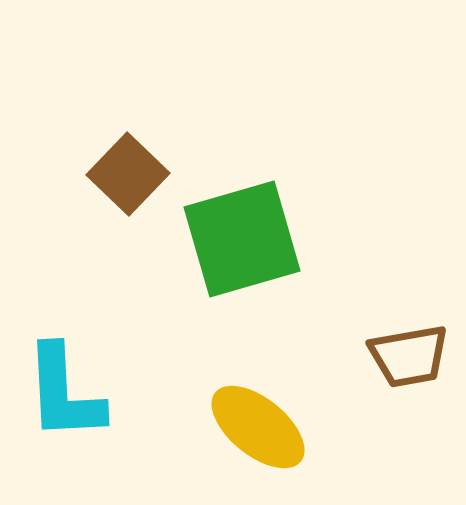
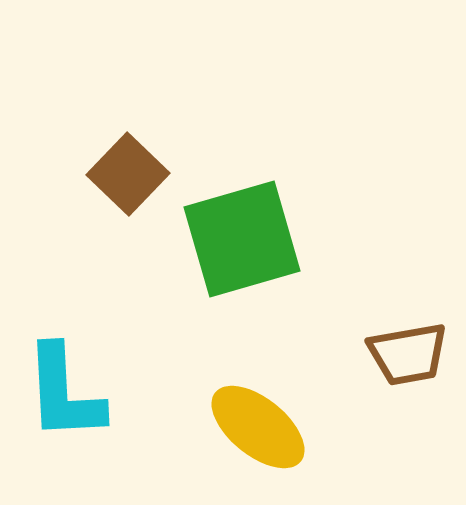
brown trapezoid: moved 1 px left, 2 px up
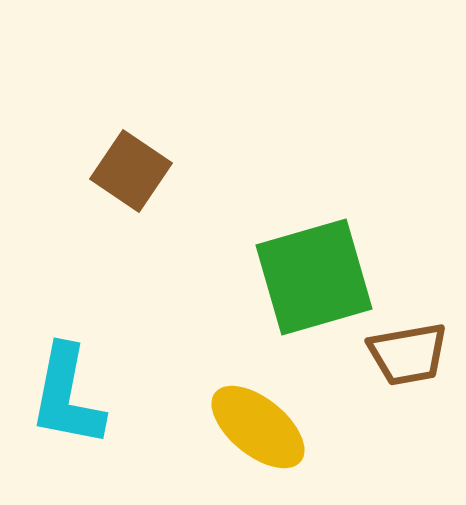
brown square: moved 3 px right, 3 px up; rotated 10 degrees counterclockwise
green square: moved 72 px right, 38 px down
cyan L-shape: moved 3 px right, 3 px down; rotated 14 degrees clockwise
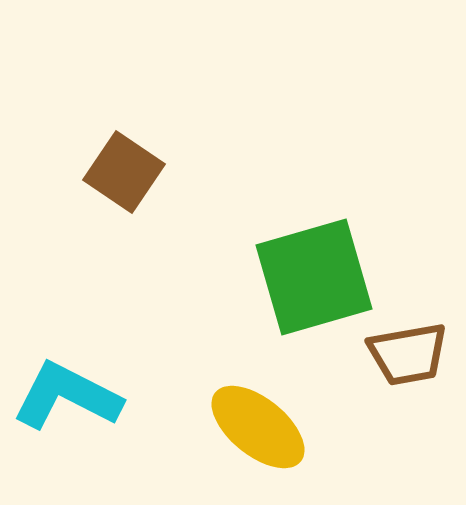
brown square: moved 7 px left, 1 px down
cyan L-shape: rotated 106 degrees clockwise
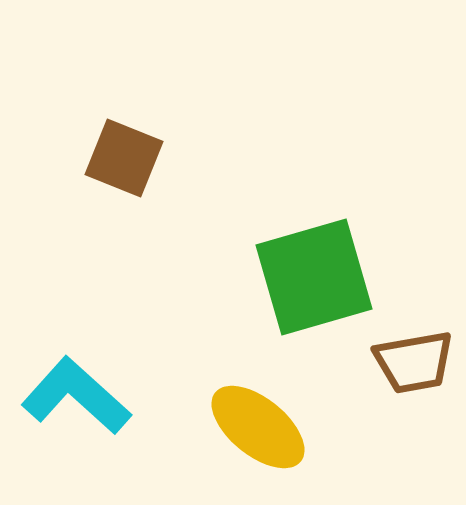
brown square: moved 14 px up; rotated 12 degrees counterclockwise
brown trapezoid: moved 6 px right, 8 px down
cyan L-shape: moved 9 px right; rotated 15 degrees clockwise
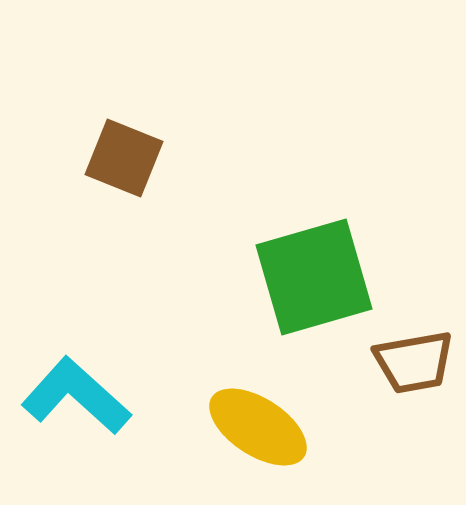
yellow ellipse: rotated 6 degrees counterclockwise
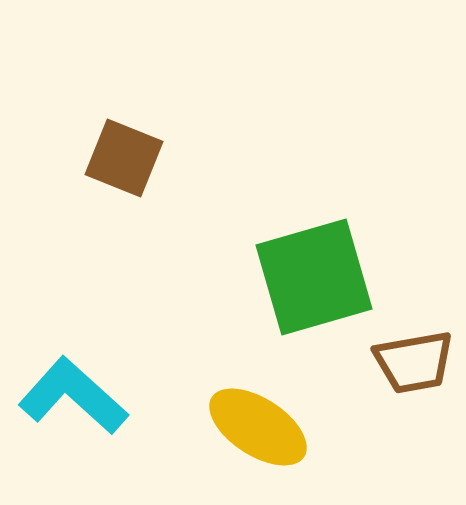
cyan L-shape: moved 3 px left
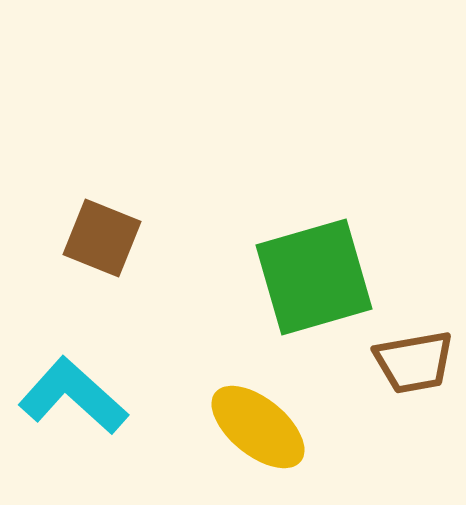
brown square: moved 22 px left, 80 px down
yellow ellipse: rotated 6 degrees clockwise
